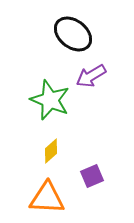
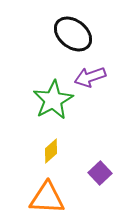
purple arrow: moved 1 px left, 1 px down; rotated 12 degrees clockwise
green star: moved 3 px right; rotated 21 degrees clockwise
purple square: moved 8 px right, 3 px up; rotated 20 degrees counterclockwise
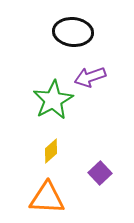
black ellipse: moved 2 px up; rotated 33 degrees counterclockwise
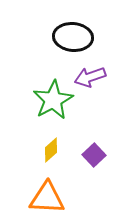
black ellipse: moved 5 px down
yellow diamond: moved 1 px up
purple square: moved 6 px left, 18 px up
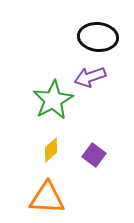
black ellipse: moved 25 px right
purple square: rotated 10 degrees counterclockwise
